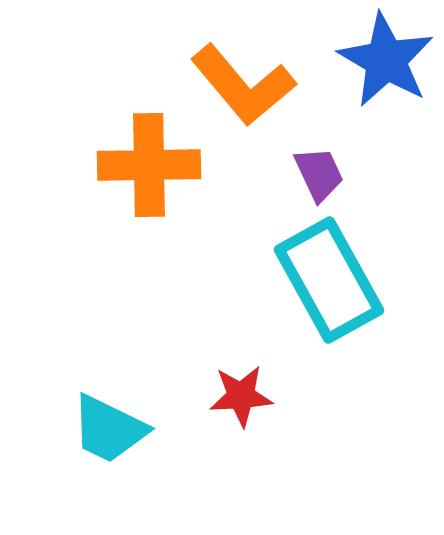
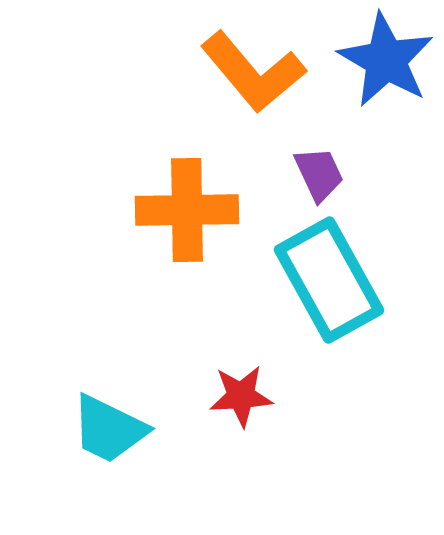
orange L-shape: moved 10 px right, 13 px up
orange cross: moved 38 px right, 45 px down
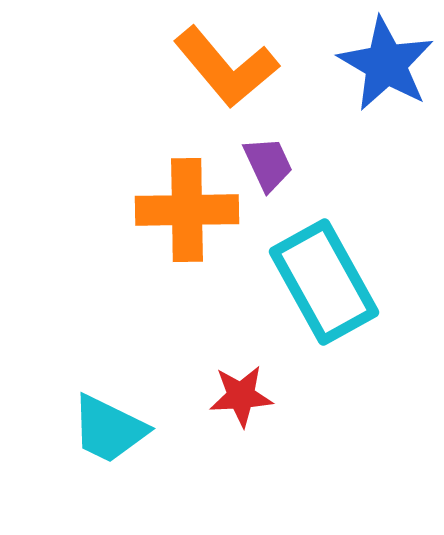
blue star: moved 4 px down
orange L-shape: moved 27 px left, 5 px up
purple trapezoid: moved 51 px left, 10 px up
cyan rectangle: moved 5 px left, 2 px down
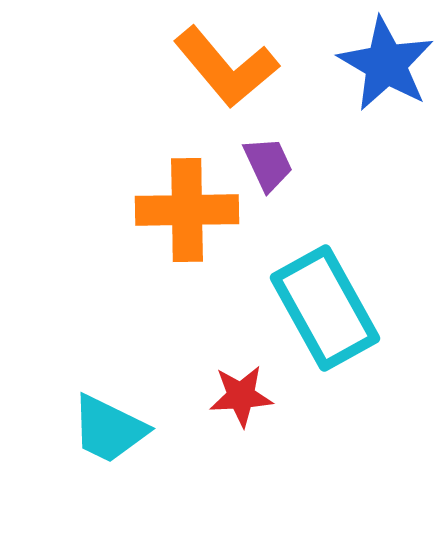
cyan rectangle: moved 1 px right, 26 px down
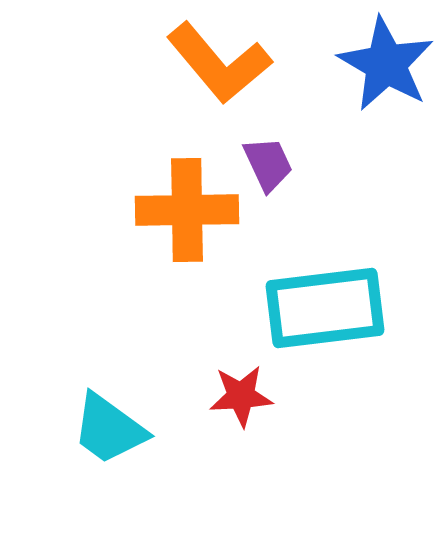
orange L-shape: moved 7 px left, 4 px up
cyan rectangle: rotated 68 degrees counterclockwise
cyan trapezoid: rotated 10 degrees clockwise
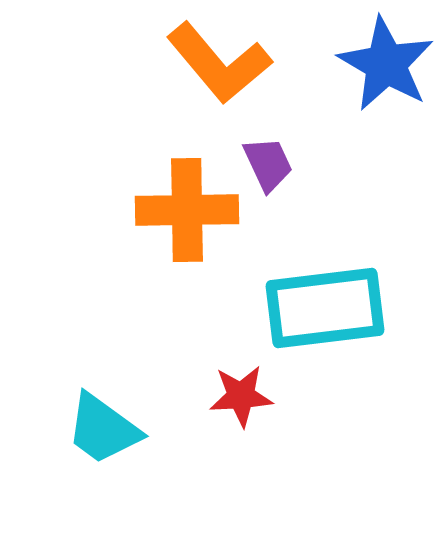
cyan trapezoid: moved 6 px left
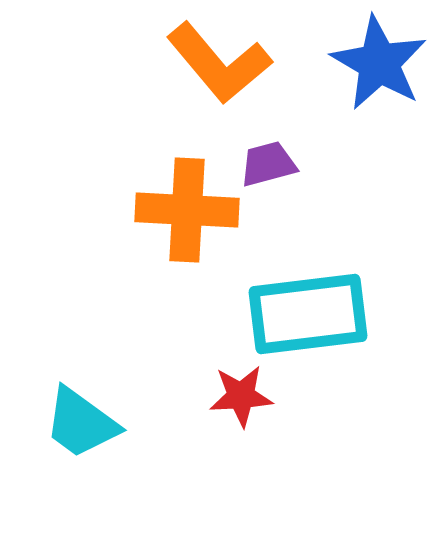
blue star: moved 7 px left, 1 px up
purple trapezoid: rotated 80 degrees counterclockwise
orange cross: rotated 4 degrees clockwise
cyan rectangle: moved 17 px left, 6 px down
cyan trapezoid: moved 22 px left, 6 px up
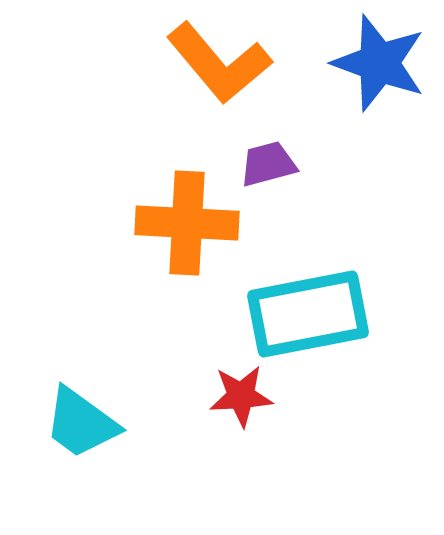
blue star: rotated 10 degrees counterclockwise
orange cross: moved 13 px down
cyan rectangle: rotated 4 degrees counterclockwise
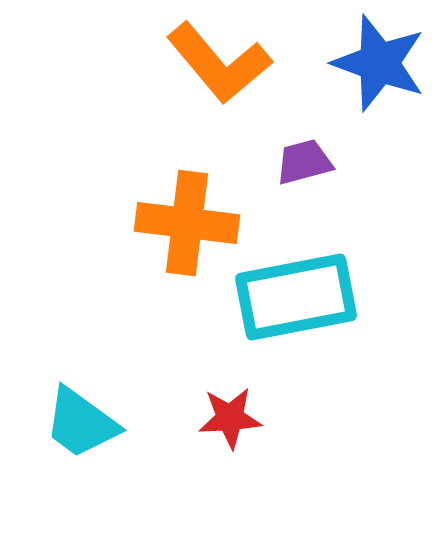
purple trapezoid: moved 36 px right, 2 px up
orange cross: rotated 4 degrees clockwise
cyan rectangle: moved 12 px left, 17 px up
red star: moved 11 px left, 22 px down
